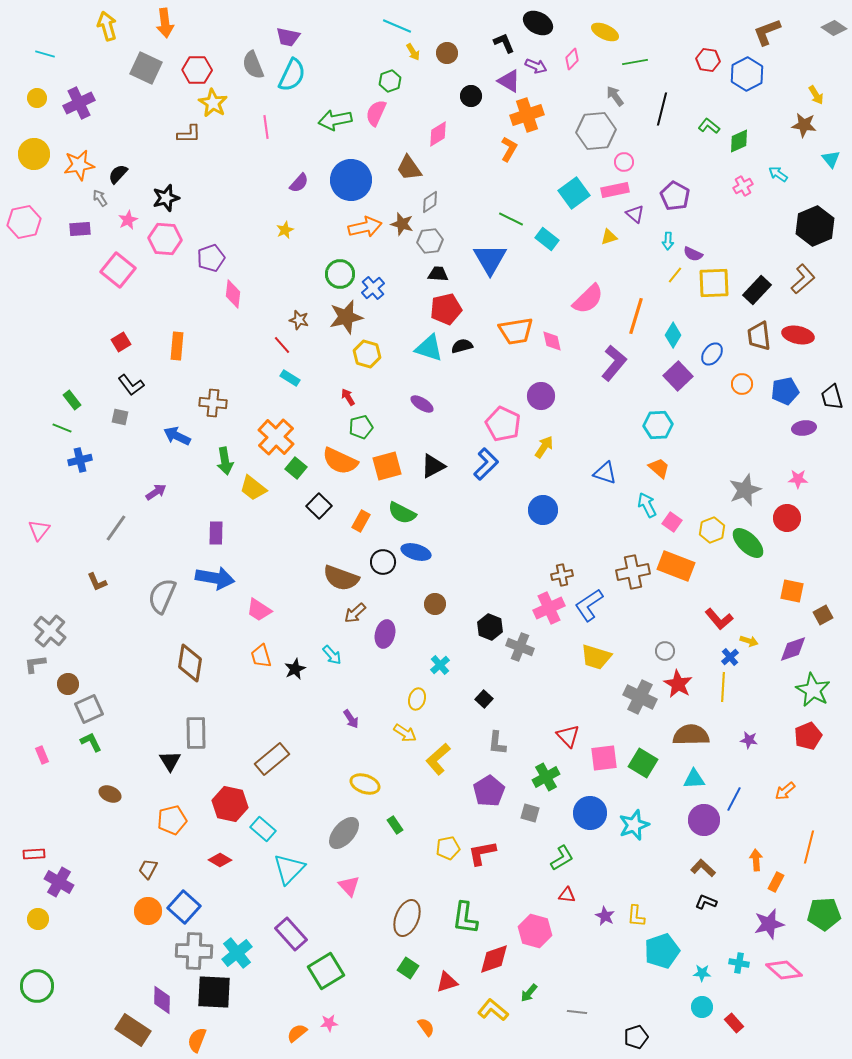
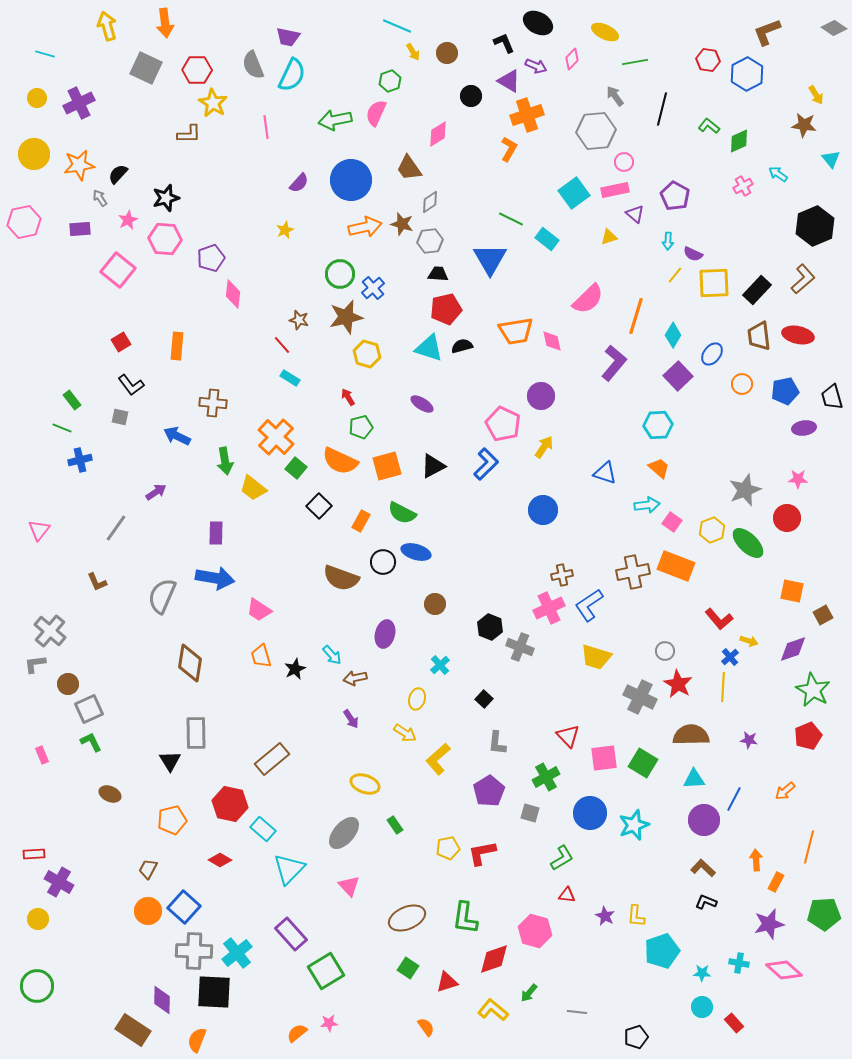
cyan arrow at (647, 505): rotated 110 degrees clockwise
brown arrow at (355, 613): moved 65 px down; rotated 30 degrees clockwise
brown ellipse at (407, 918): rotated 45 degrees clockwise
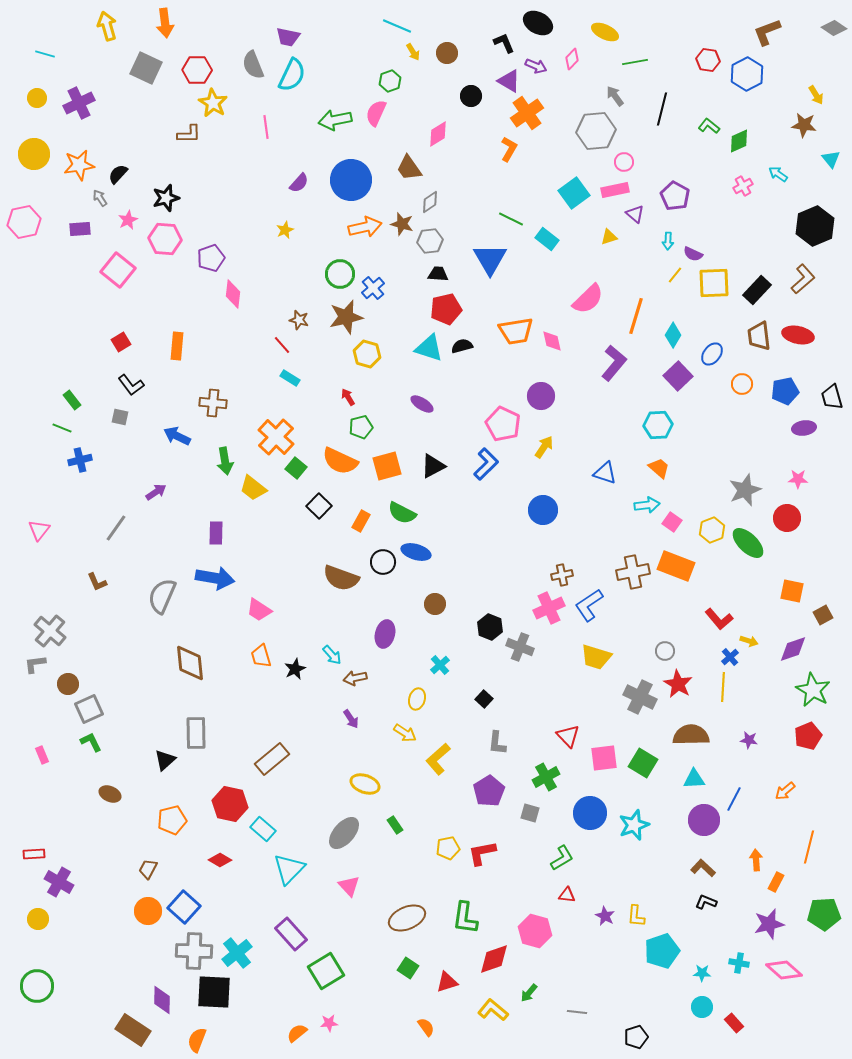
orange cross at (527, 115): moved 2 px up; rotated 16 degrees counterclockwise
brown diamond at (190, 663): rotated 15 degrees counterclockwise
black triangle at (170, 761): moved 5 px left, 1 px up; rotated 20 degrees clockwise
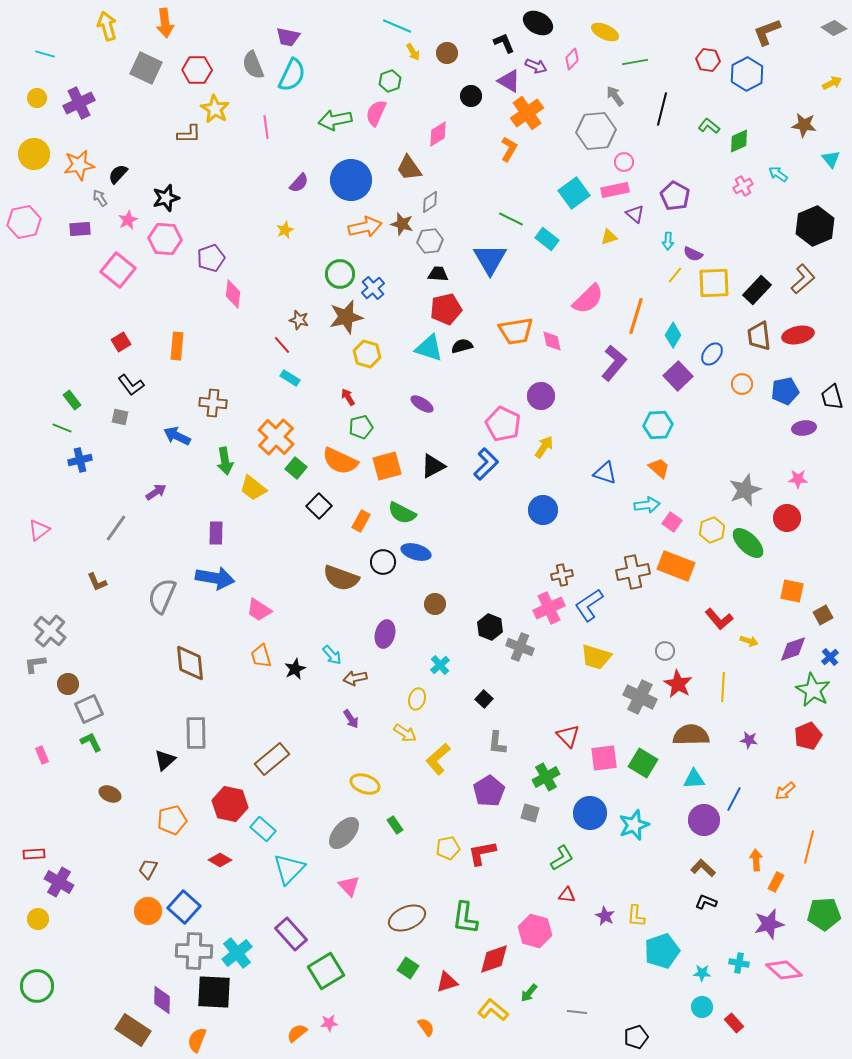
yellow arrow at (816, 95): moved 16 px right, 12 px up; rotated 84 degrees counterclockwise
yellow star at (213, 103): moved 2 px right, 6 px down
red ellipse at (798, 335): rotated 24 degrees counterclockwise
pink triangle at (39, 530): rotated 15 degrees clockwise
blue cross at (730, 657): moved 100 px right
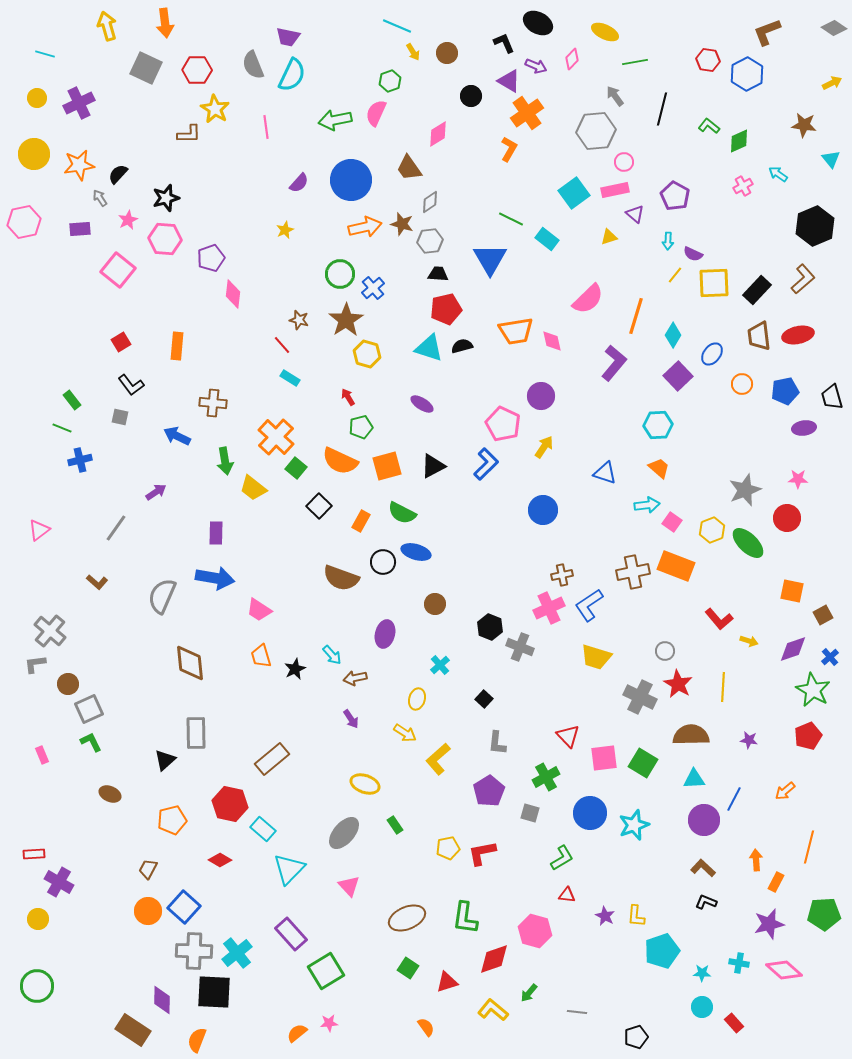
brown star at (346, 317): moved 3 px down; rotated 20 degrees counterclockwise
brown L-shape at (97, 582): rotated 25 degrees counterclockwise
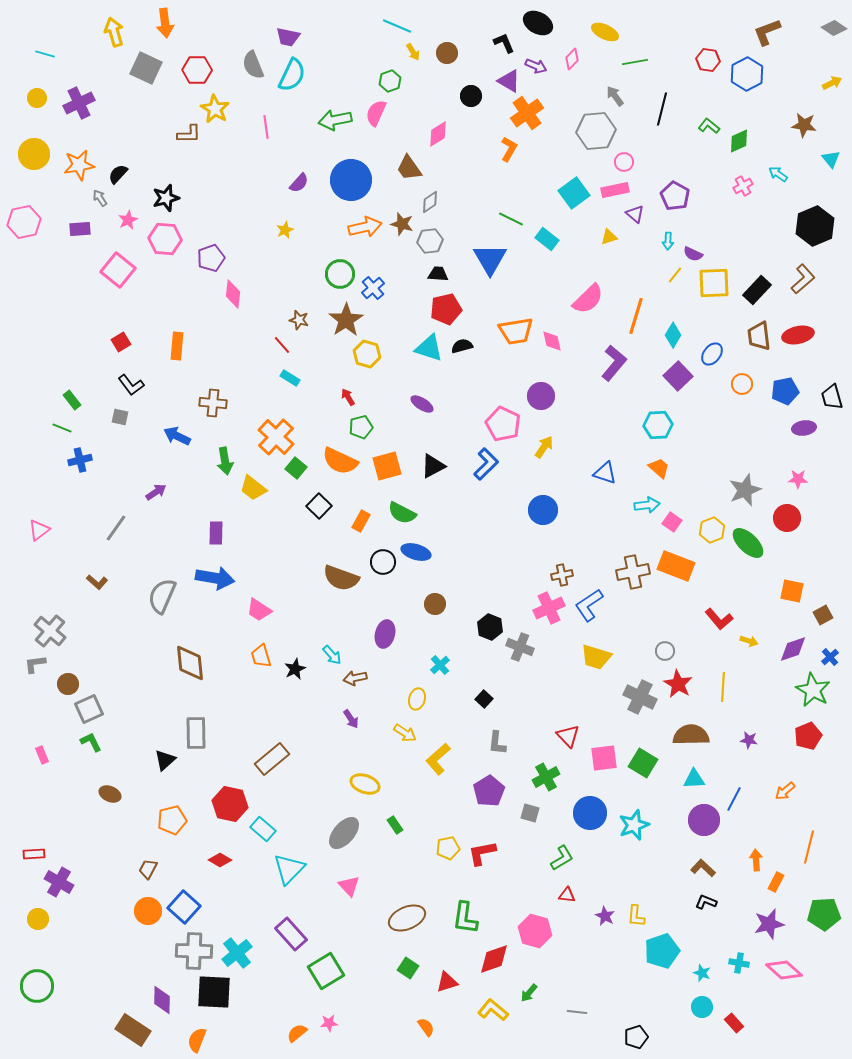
yellow arrow at (107, 26): moved 7 px right, 6 px down
cyan star at (702, 973): rotated 18 degrees clockwise
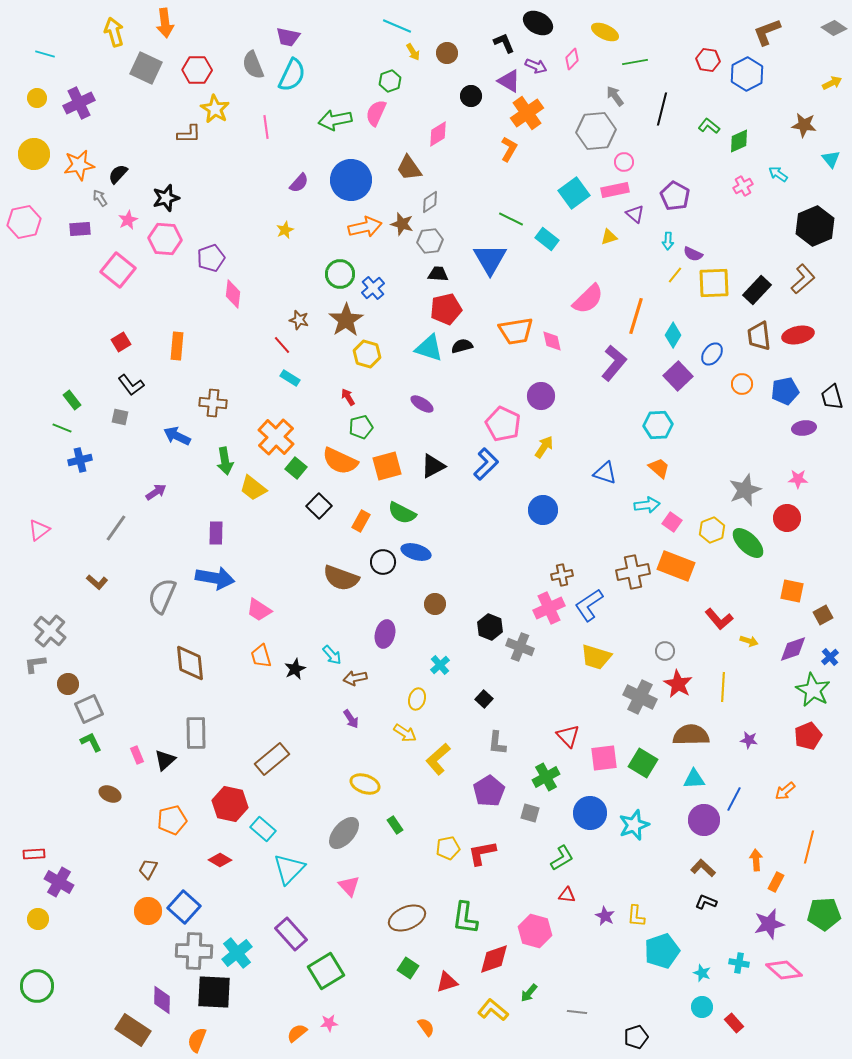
pink rectangle at (42, 755): moved 95 px right
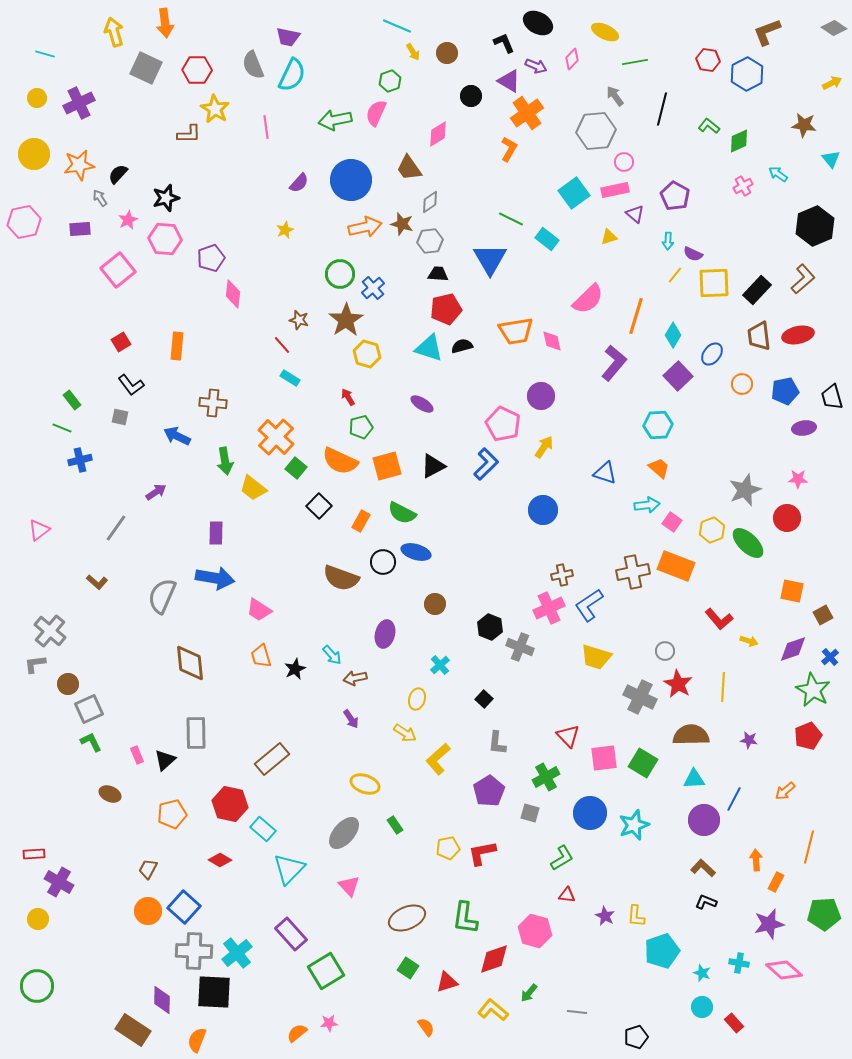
pink square at (118, 270): rotated 12 degrees clockwise
orange pentagon at (172, 820): moved 6 px up
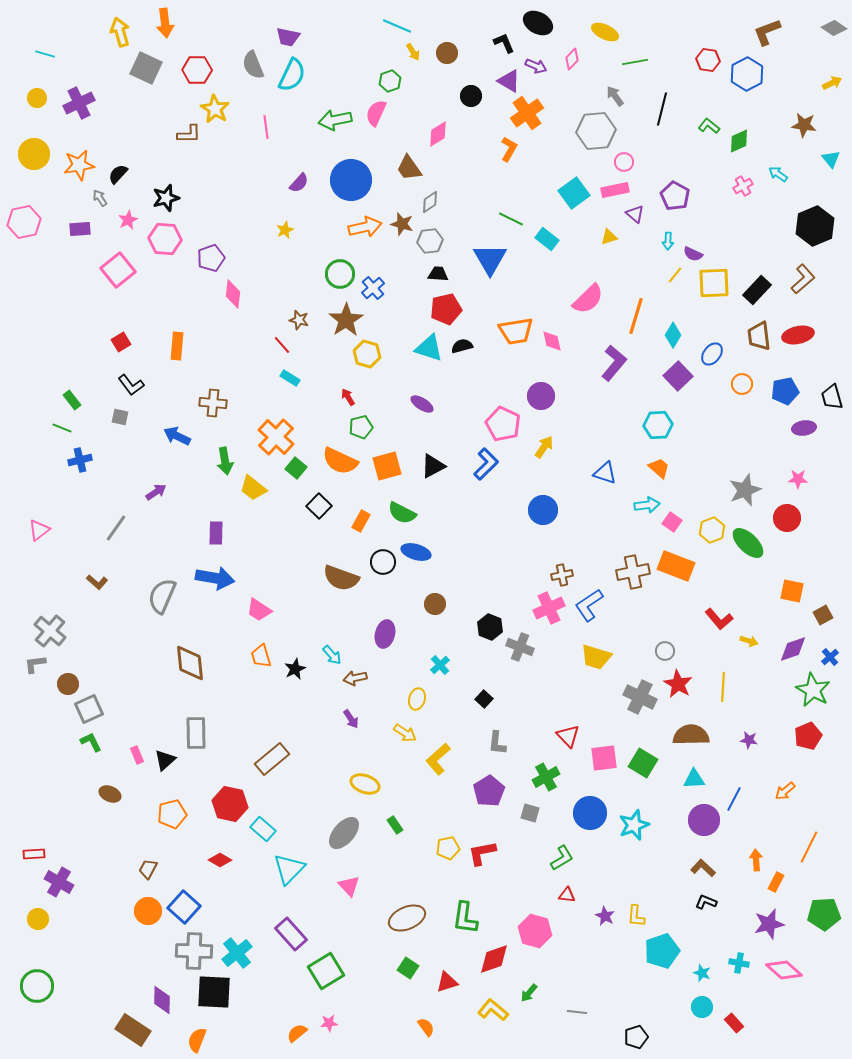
yellow arrow at (114, 32): moved 6 px right
orange line at (809, 847): rotated 12 degrees clockwise
